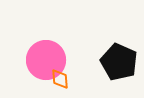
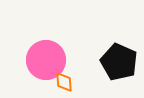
orange diamond: moved 4 px right, 3 px down
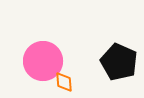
pink circle: moved 3 px left, 1 px down
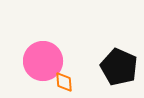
black pentagon: moved 5 px down
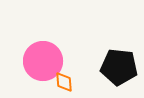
black pentagon: rotated 18 degrees counterclockwise
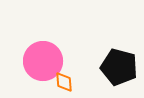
black pentagon: rotated 9 degrees clockwise
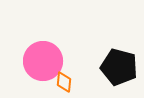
orange diamond: rotated 10 degrees clockwise
